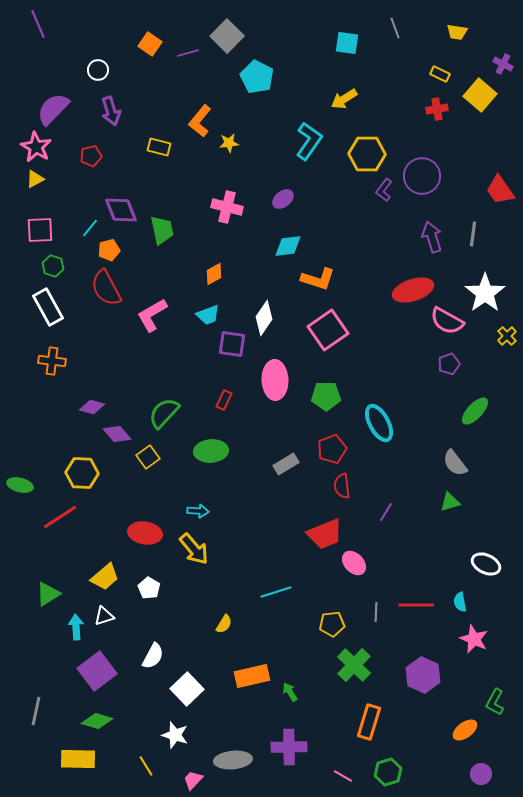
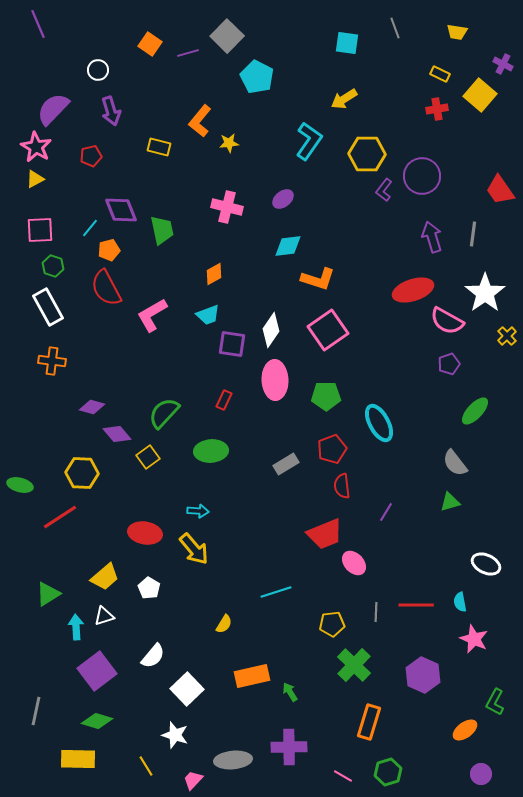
white diamond at (264, 318): moved 7 px right, 12 px down
white semicircle at (153, 656): rotated 12 degrees clockwise
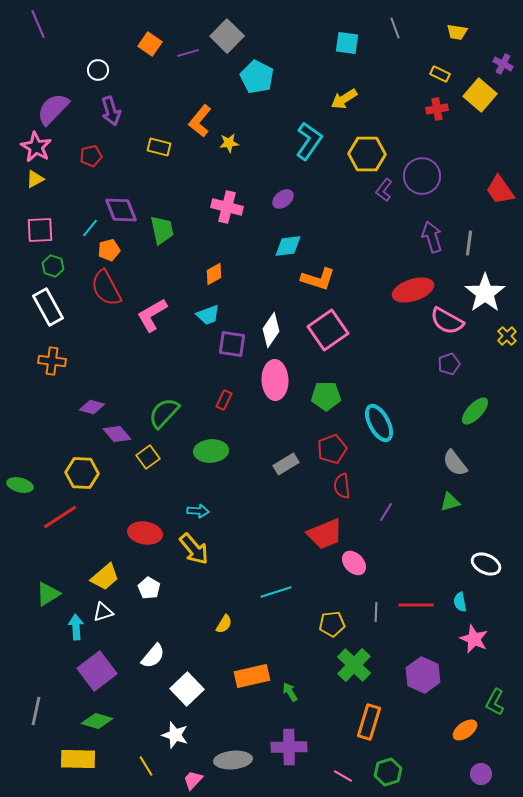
gray line at (473, 234): moved 4 px left, 9 px down
white triangle at (104, 616): moved 1 px left, 4 px up
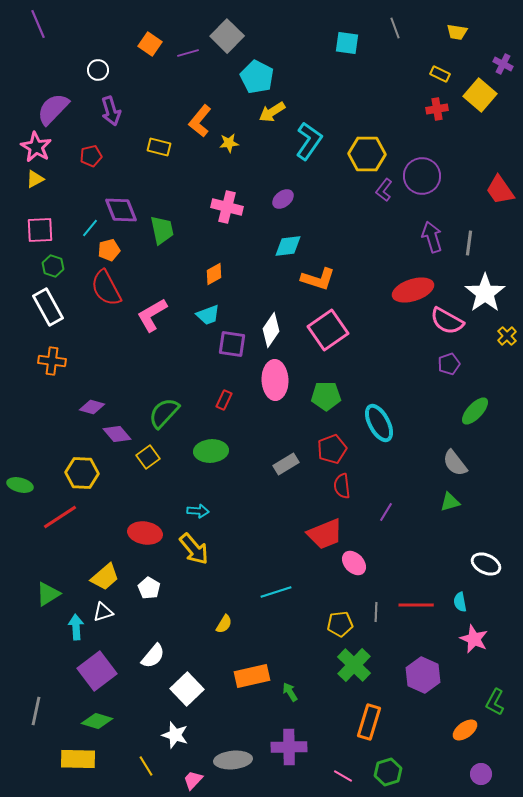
yellow arrow at (344, 99): moved 72 px left, 13 px down
yellow pentagon at (332, 624): moved 8 px right
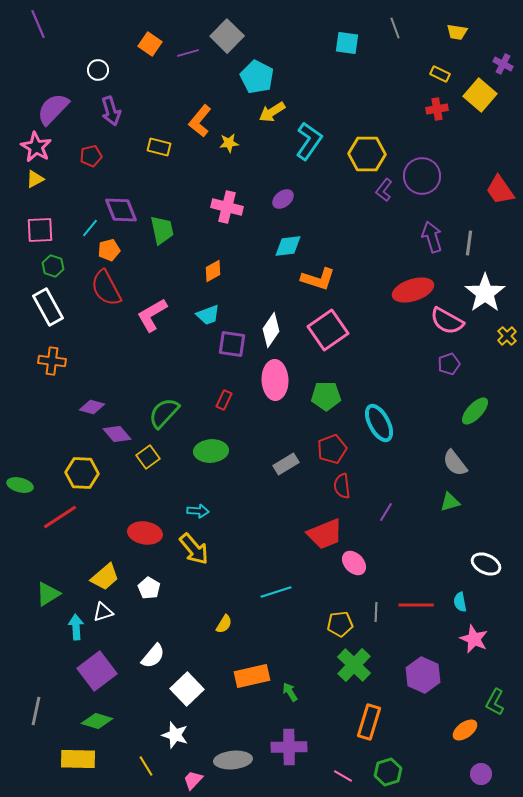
orange diamond at (214, 274): moved 1 px left, 3 px up
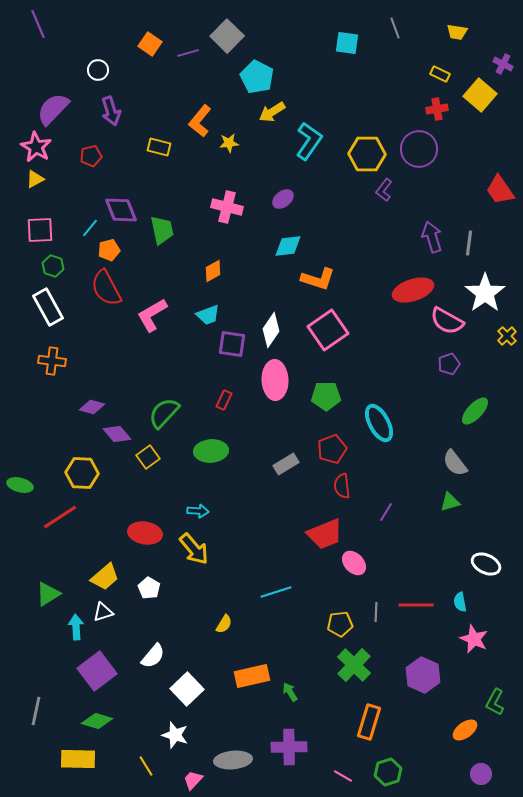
purple circle at (422, 176): moved 3 px left, 27 px up
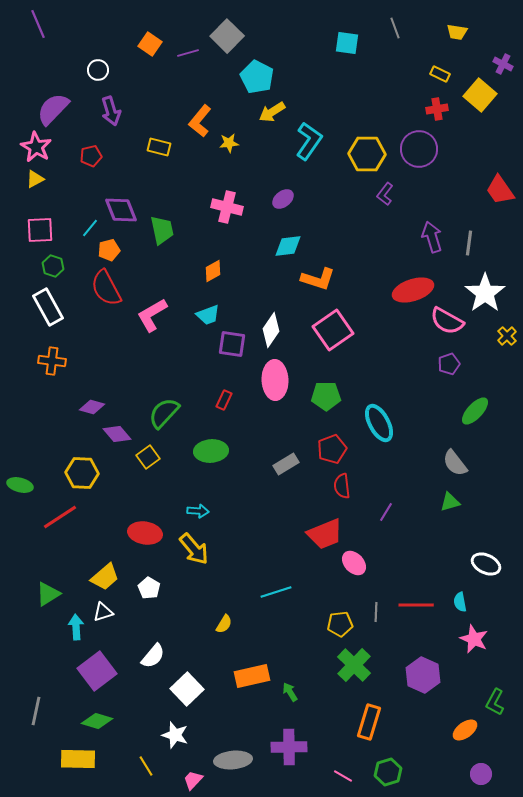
purple L-shape at (384, 190): moved 1 px right, 4 px down
pink square at (328, 330): moved 5 px right
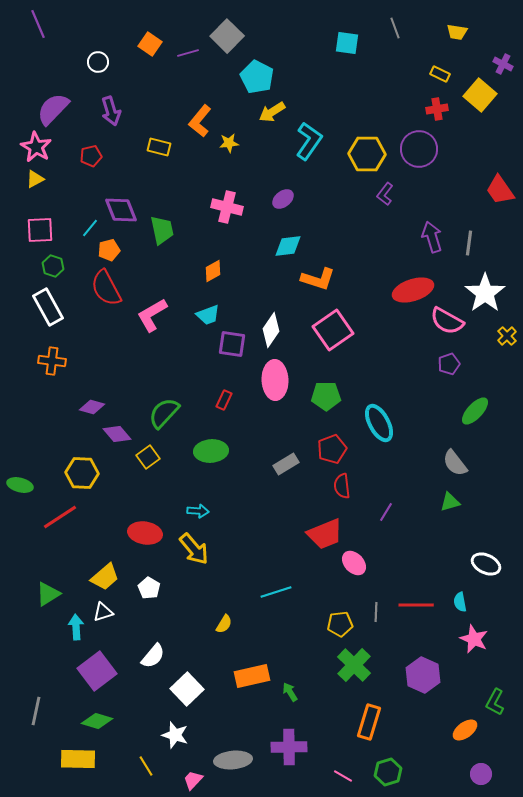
white circle at (98, 70): moved 8 px up
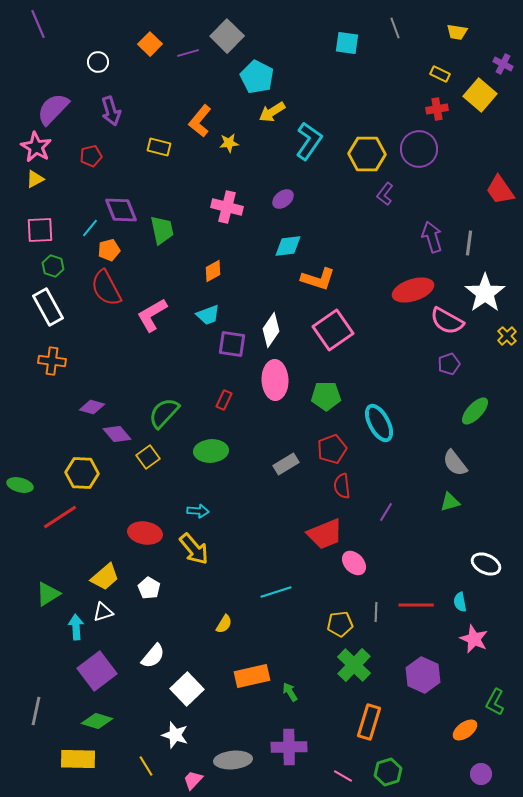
orange square at (150, 44): rotated 10 degrees clockwise
